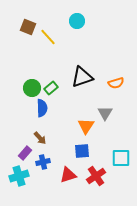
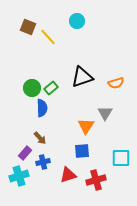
red cross: moved 4 px down; rotated 18 degrees clockwise
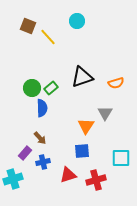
brown square: moved 1 px up
cyan cross: moved 6 px left, 3 px down
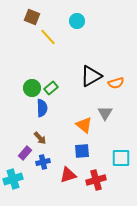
brown square: moved 4 px right, 9 px up
black triangle: moved 9 px right, 1 px up; rotated 10 degrees counterclockwise
orange triangle: moved 2 px left, 1 px up; rotated 24 degrees counterclockwise
